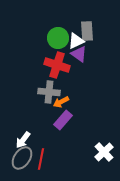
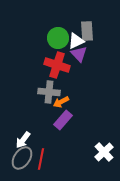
purple triangle: rotated 12 degrees clockwise
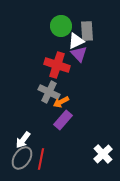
green circle: moved 3 px right, 12 px up
gray cross: rotated 20 degrees clockwise
white cross: moved 1 px left, 2 px down
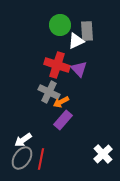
green circle: moved 1 px left, 1 px up
purple triangle: moved 15 px down
white arrow: rotated 18 degrees clockwise
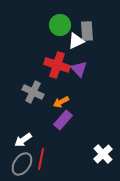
gray cross: moved 16 px left
gray ellipse: moved 6 px down
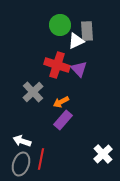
gray cross: rotated 20 degrees clockwise
white arrow: moved 1 px left, 1 px down; rotated 54 degrees clockwise
gray ellipse: moved 1 px left; rotated 15 degrees counterclockwise
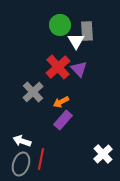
white triangle: rotated 36 degrees counterclockwise
red cross: moved 1 px right, 2 px down; rotated 30 degrees clockwise
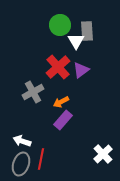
purple triangle: moved 2 px right, 1 px down; rotated 36 degrees clockwise
gray cross: rotated 15 degrees clockwise
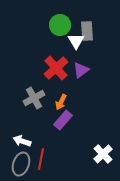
red cross: moved 2 px left, 1 px down
gray cross: moved 1 px right, 6 px down
orange arrow: rotated 35 degrees counterclockwise
